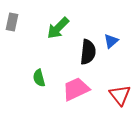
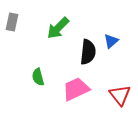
green semicircle: moved 1 px left, 1 px up
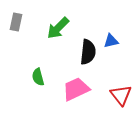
gray rectangle: moved 4 px right
blue triangle: rotated 28 degrees clockwise
red triangle: moved 1 px right
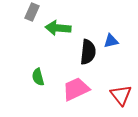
gray rectangle: moved 16 px right, 10 px up; rotated 12 degrees clockwise
green arrow: rotated 50 degrees clockwise
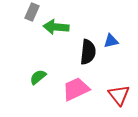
green arrow: moved 2 px left, 1 px up
green semicircle: rotated 66 degrees clockwise
red triangle: moved 2 px left
